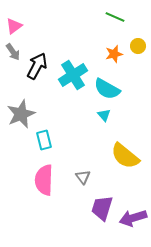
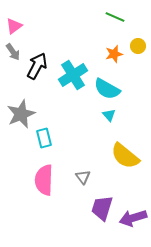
cyan triangle: moved 5 px right
cyan rectangle: moved 2 px up
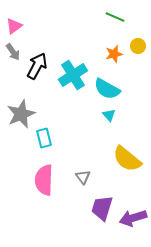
yellow semicircle: moved 2 px right, 3 px down
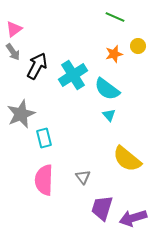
pink triangle: moved 3 px down
cyan semicircle: rotated 8 degrees clockwise
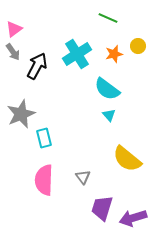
green line: moved 7 px left, 1 px down
cyan cross: moved 4 px right, 21 px up
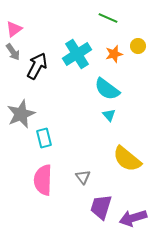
pink semicircle: moved 1 px left
purple trapezoid: moved 1 px left, 1 px up
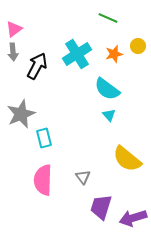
gray arrow: rotated 30 degrees clockwise
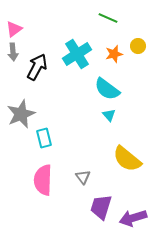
black arrow: moved 1 px down
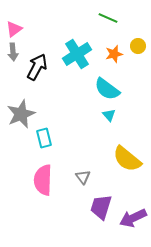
purple arrow: rotated 8 degrees counterclockwise
